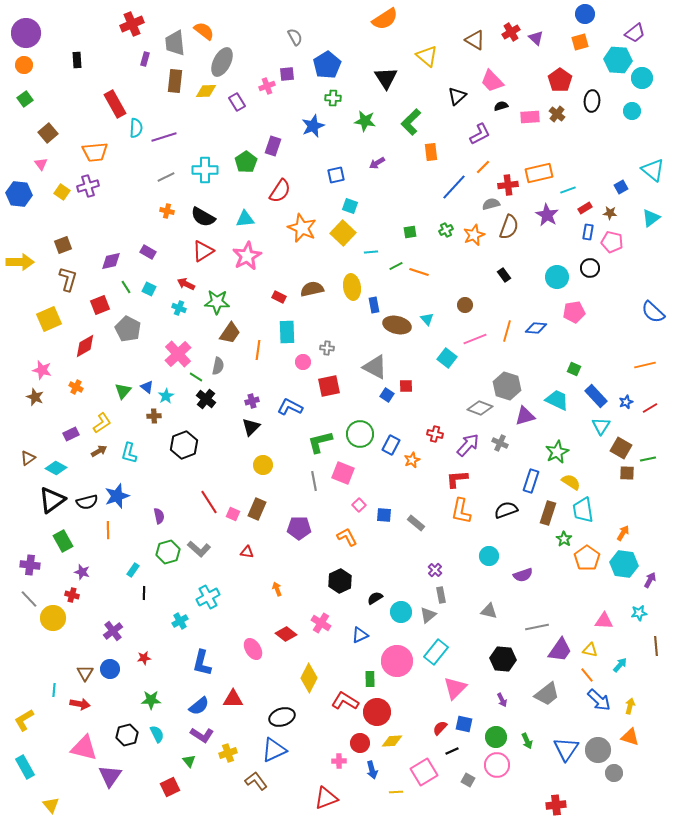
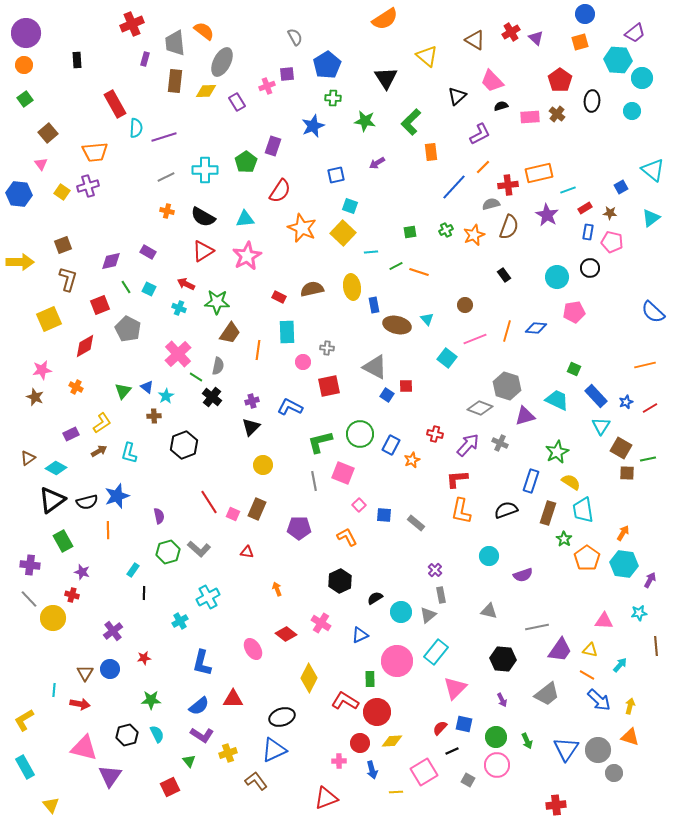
pink star at (42, 370): rotated 24 degrees counterclockwise
black cross at (206, 399): moved 6 px right, 2 px up
orange line at (587, 675): rotated 21 degrees counterclockwise
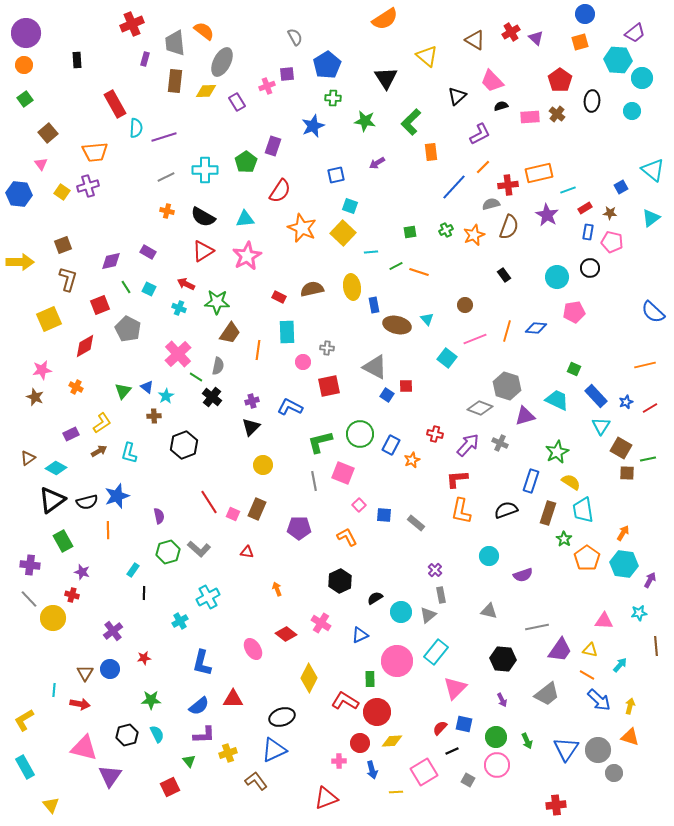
purple L-shape at (202, 735): moved 2 px right; rotated 35 degrees counterclockwise
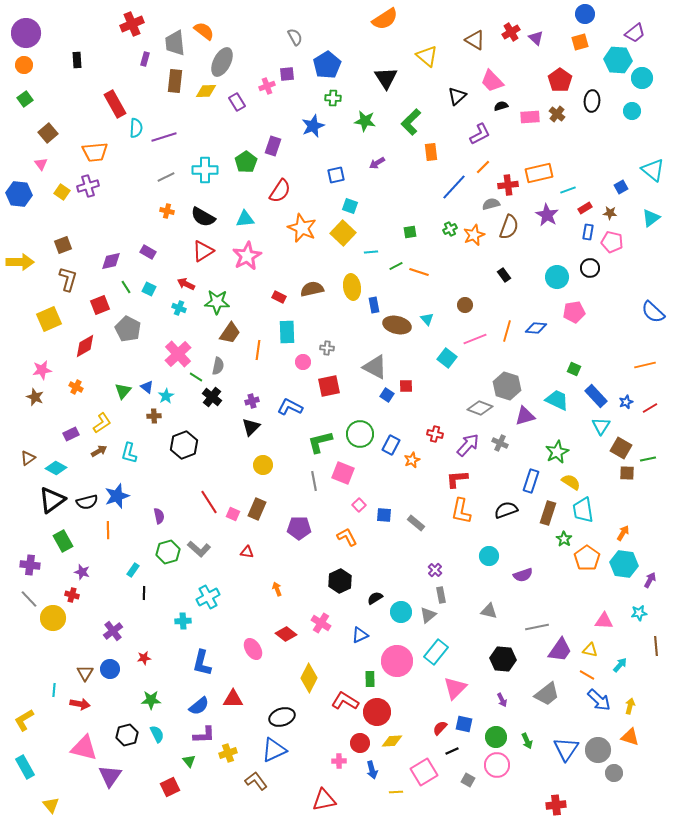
green cross at (446, 230): moved 4 px right, 1 px up
cyan cross at (180, 621): moved 3 px right; rotated 28 degrees clockwise
red triangle at (326, 798): moved 2 px left, 2 px down; rotated 10 degrees clockwise
